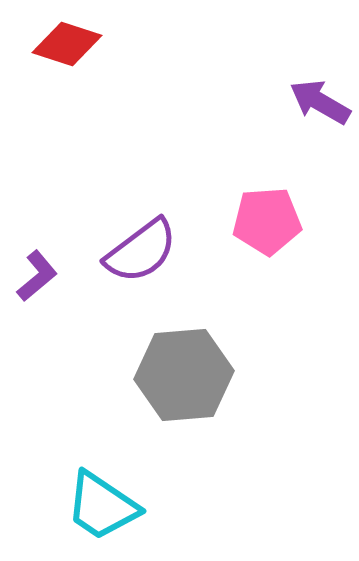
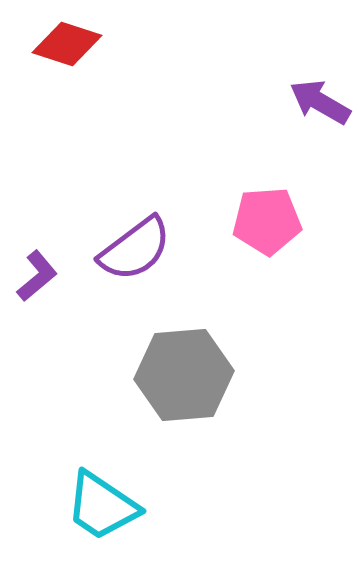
purple semicircle: moved 6 px left, 2 px up
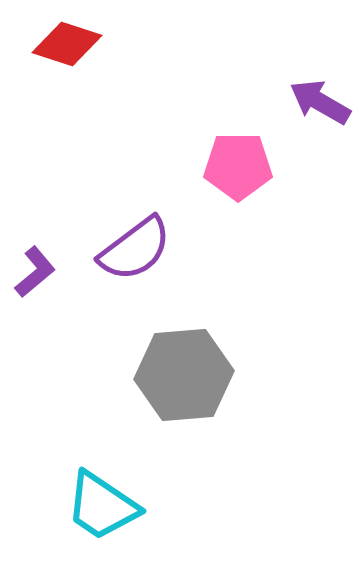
pink pentagon: moved 29 px left, 55 px up; rotated 4 degrees clockwise
purple L-shape: moved 2 px left, 4 px up
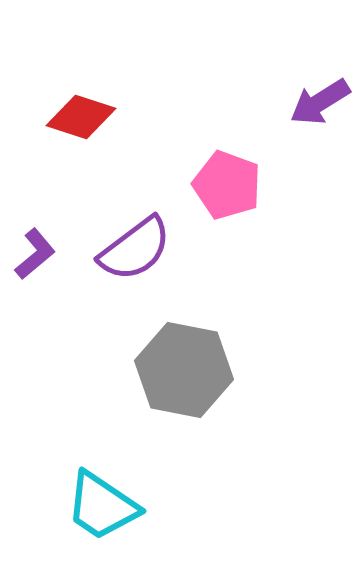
red diamond: moved 14 px right, 73 px down
purple arrow: rotated 62 degrees counterclockwise
pink pentagon: moved 11 px left, 19 px down; rotated 20 degrees clockwise
purple L-shape: moved 18 px up
gray hexagon: moved 5 px up; rotated 16 degrees clockwise
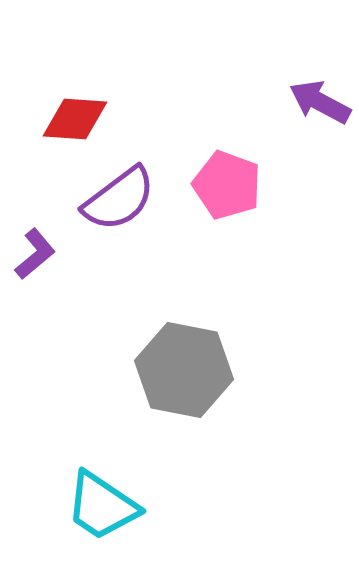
purple arrow: rotated 60 degrees clockwise
red diamond: moved 6 px left, 2 px down; rotated 14 degrees counterclockwise
purple semicircle: moved 16 px left, 50 px up
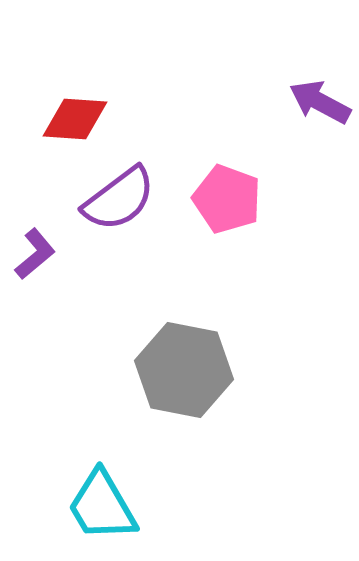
pink pentagon: moved 14 px down
cyan trapezoid: rotated 26 degrees clockwise
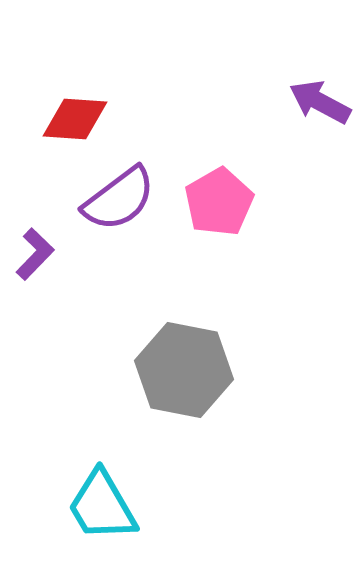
pink pentagon: moved 8 px left, 3 px down; rotated 22 degrees clockwise
purple L-shape: rotated 6 degrees counterclockwise
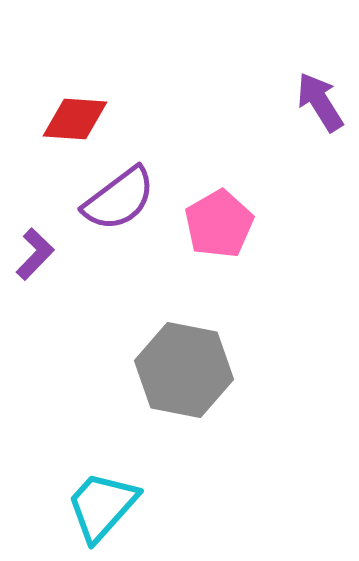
purple arrow: rotated 30 degrees clockwise
pink pentagon: moved 22 px down
cyan trapezoid: rotated 72 degrees clockwise
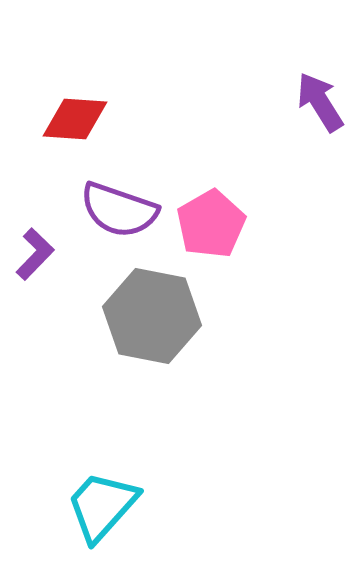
purple semicircle: moved 11 px down; rotated 56 degrees clockwise
pink pentagon: moved 8 px left
gray hexagon: moved 32 px left, 54 px up
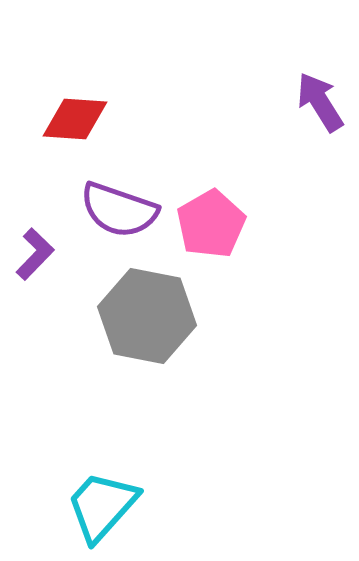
gray hexagon: moved 5 px left
